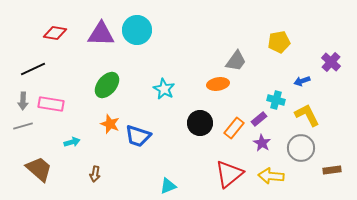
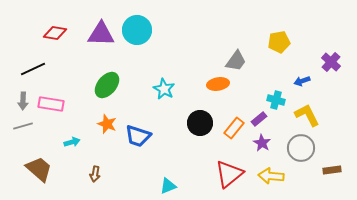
orange star: moved 3 px left
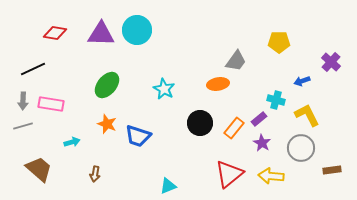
yellow pentagon: rotated 10 degrees clockwise
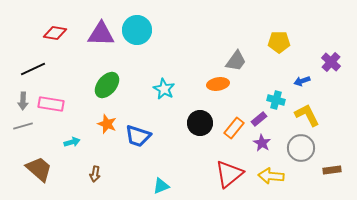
cyan triangle: moved 7 px left
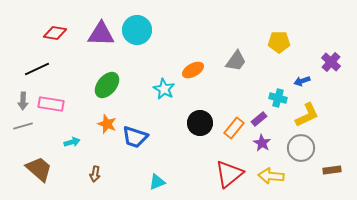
black line: moved 4 px right
orange ellipse: moved 25 px left, 14 px up; rotated 20 degrees counterclockwise
cyan cross: moved 2 px right, 2 px up
yellow L-shape: rotated 92 degrees clockwise
blue trapezoid: moved 3 px left, 1 px down
cyan triangle: moved 4 px left, 4 px up
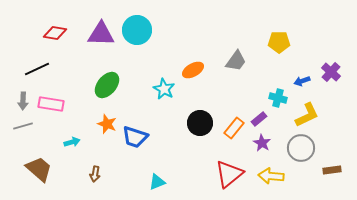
purple cross: moved 10 px down
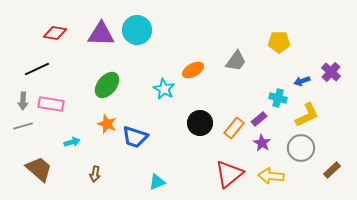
brown rectangle: rotated 36 degrees counterclockwise
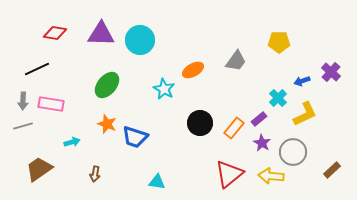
cyan circle: moved 3 px right, 10 px down
cyan cross: rotated 30 degrees clockwise
yellow L-shape: moved 2 px left, 1 px up
gray circle: moved 8 px left, 4 px down
brown trapezoid: rotated 76 degrees counterclockwise
cyan triangle: rotated 30 degrees clockwise
